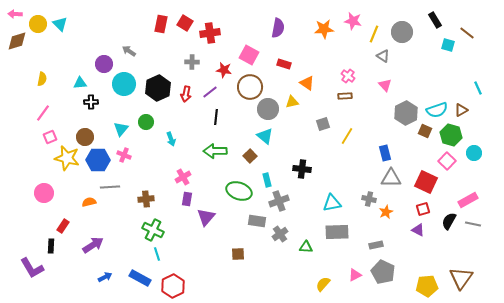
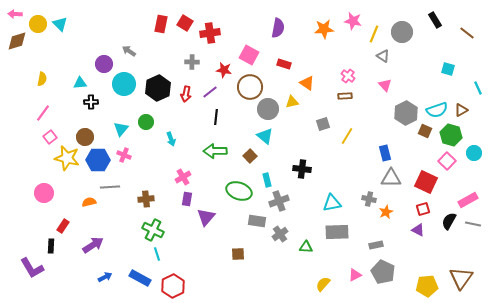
cyan square at (448, 45): moved 24 px down
pink square at (50, 137): rotated 16 degrees counterclockwise
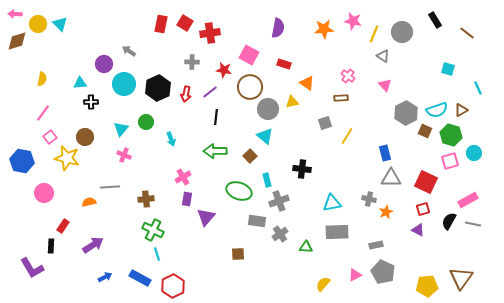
brown rectangle at (345, 96): moved 4 px left, 2 px down
gray square at (323, 124): moved 2 px right, 1 px up
blue hexagon at (98, 160): moved 76 px left, 1 px down; rotated 10 degrees clockwise
pink square at (447, 161): moved 3 px right; rotated 30 degrees clockwise
